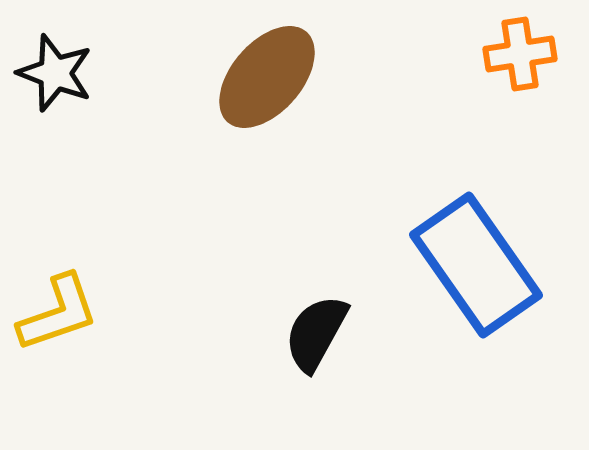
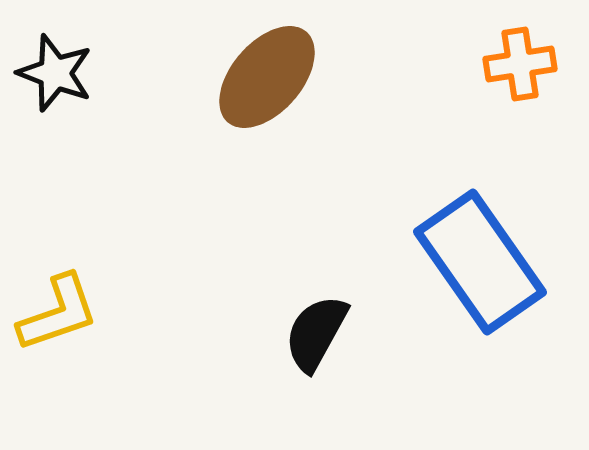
orange cross: moved 10 px down
blue rectangle: moved 4 px right, 3 px up
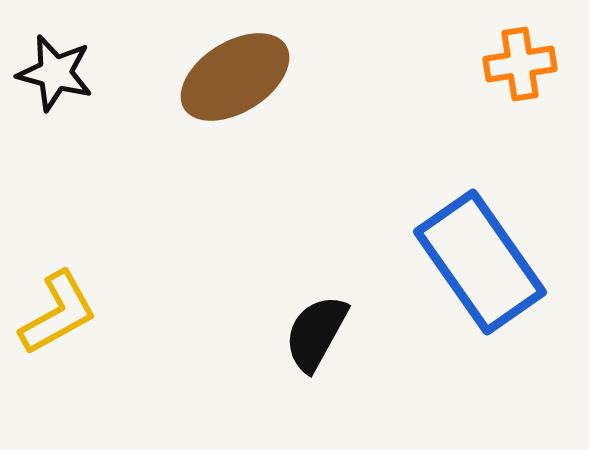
black star: rotated 6 degrees counterclockwise
brown ellipse: moved 32 px left; rotated 17 degrees clockwise
yellow L-shape: rotated 10 degrees counterclockwise
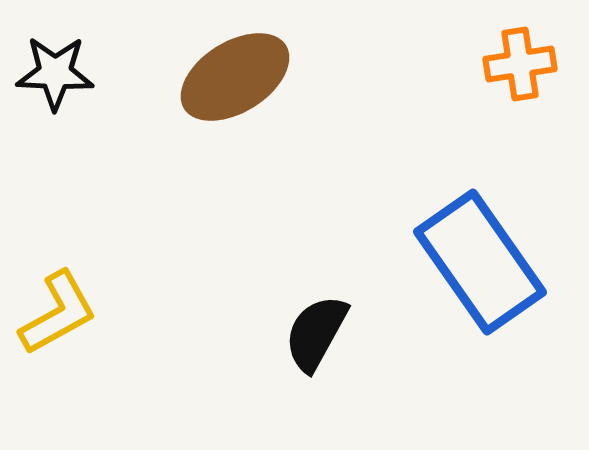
black star: rotated 12 degrees counterclockwise
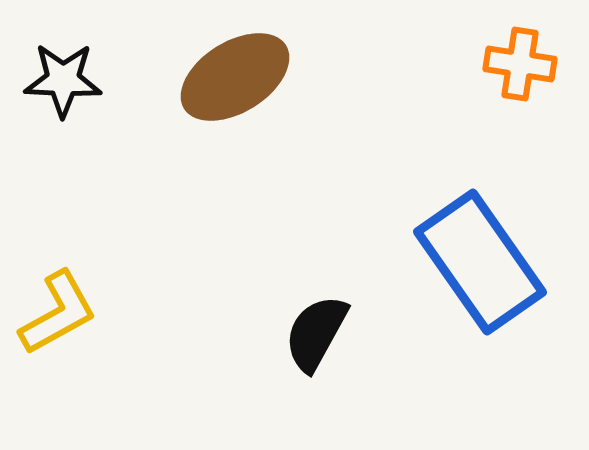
orange cross: rotated 18 degrees clockwise
black star: moved 8 px right, 7 px down
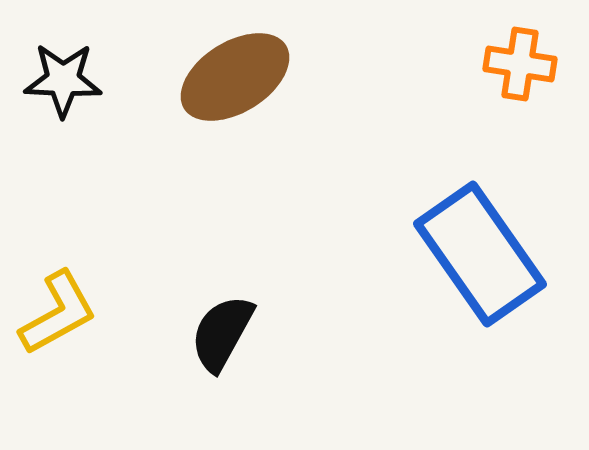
blue rectangle: moved 8 px up
black semicircle: moved 94 px left
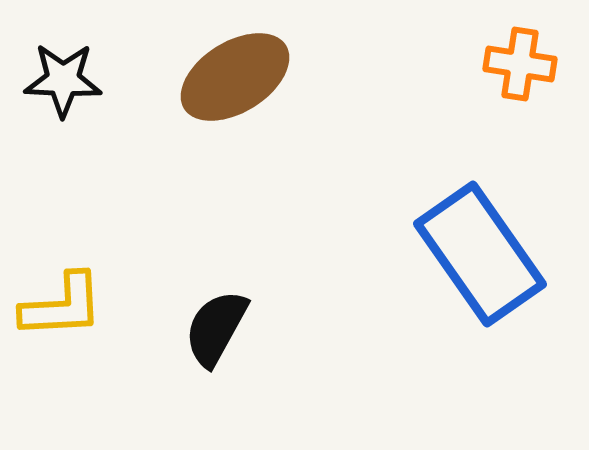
yellow L-shape: moved 4 px right, 7 px up; rotated 26 degrees clockwise
black semicircle: moved 6 px left, 5 px up
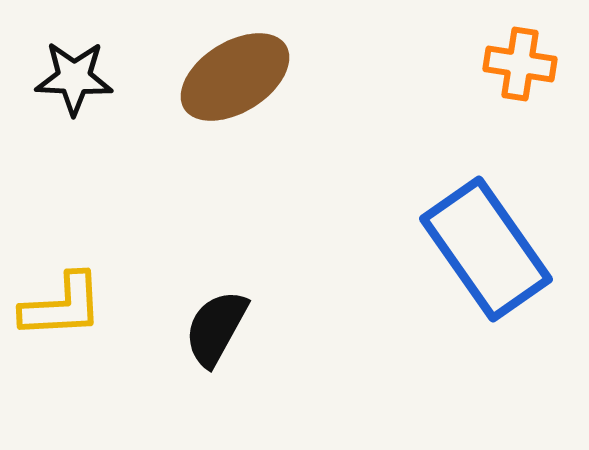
black star: moved 11 px right, 2 px up
blue rectangle: moved 6 px right, 5 px up
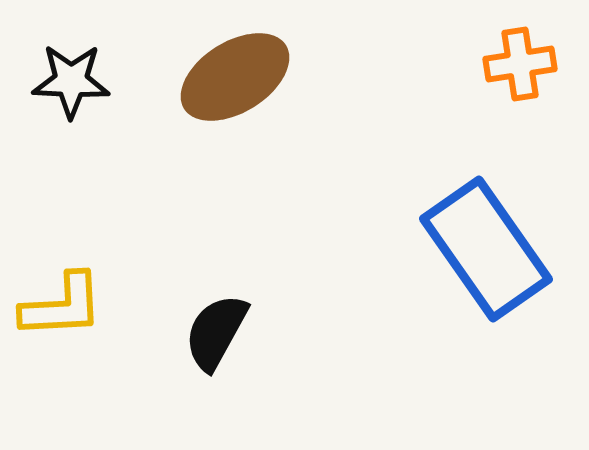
orange cross: rotated 18 degrees counterclockwise
black star: moved 3 px left, 3 px down
black semicircle: moved 4 px down
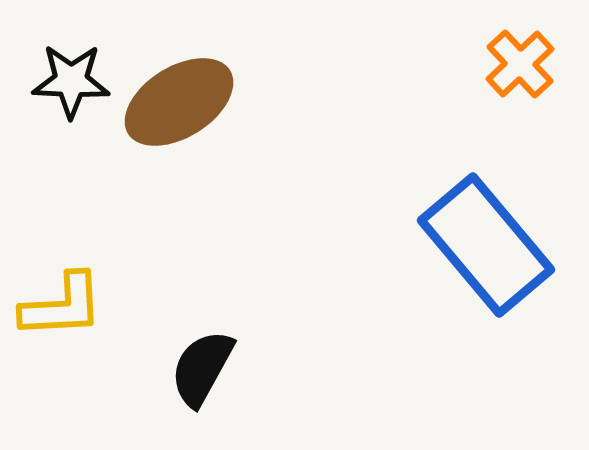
orange cross: rotated 34 degrees counterclockwise
brown ellipse: moved 56 px left, 25 px down
blue rectangle: moved 4 px up; rotated 5 degrees counterclockwise
black semicircle: moved 14 px left, 36 px down
